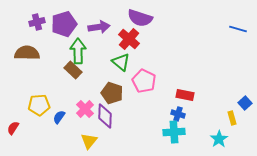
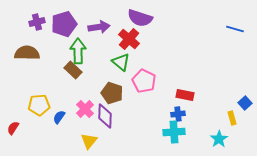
blue line: moved 3 px left
blue cross: rotated 24 degrees counterclockwise
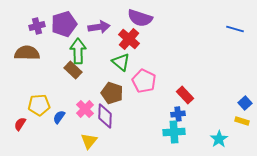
purple cross: moved 4 px down
red rectangle: rotated 36 degrees clockwise
yellow rectangle: moved 10 px right, 3 px down; rotated 56 degrees counterclockwise
red semicircle: moved 7 px right, 4 px up
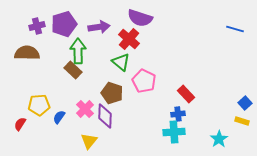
red rectangle: moved 1 px right, 1 px up
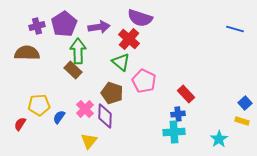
purple pentagon: rotated 15 degrees counterclockwise
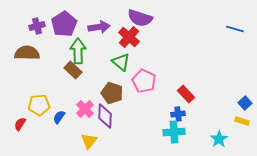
red cross: moved 2 px up
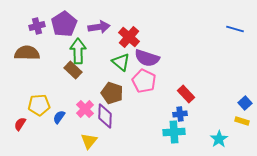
purple semicircle: moved 7 px right, 40 px down
blue cross: moved 2 px right
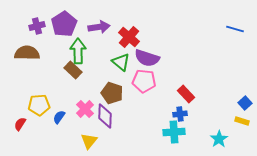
pink pentagon: rotated 20 degrees counterclockwise
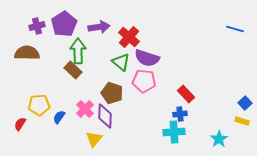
yellow triangle: moved 5 px right, 2 px up
